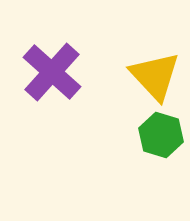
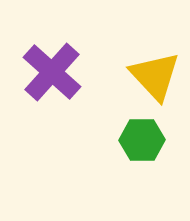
green hexagon: moved 19 px left, 5 px down; rotated 18 degrees counterclockwise
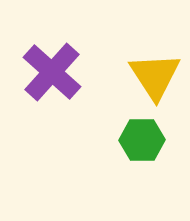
yellow triangle: rotated 10 degrees clockwise
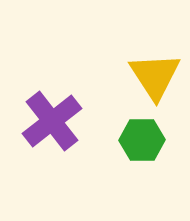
purple cross: moved 49 px down; rotated 10 degrees clockwise
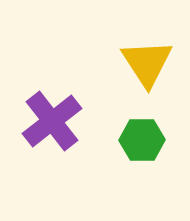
yellow triangle: moved 8 px left, 13 px up
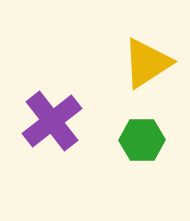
yellow triangle: rotated 30 degrees clockwise
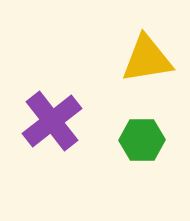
yellow triangle: moved 4 px up; rotated 24 degrees clockwise
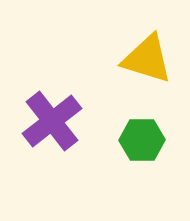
yellow triangle: rotated 26 degrees clockwise
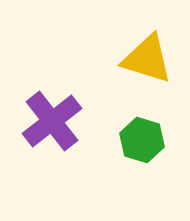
green hexagon: rotated 18 degrees clockwise
